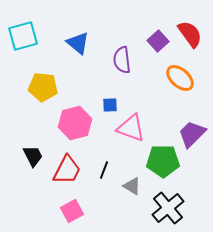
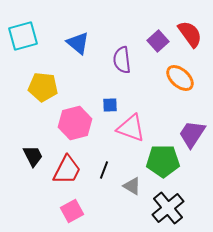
purple trapezoid: rotated 12 degrees counterclockwise
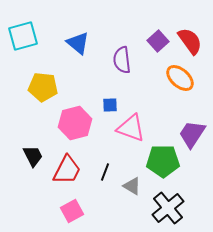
red semicircle: moved 7 px down
black line: moved 1 px right, 2 px down
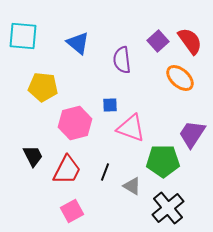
cyan square: rotated 20 degrees clockwise
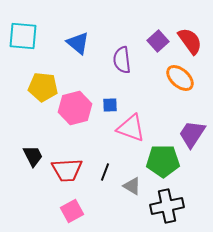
pink hexagon: moved 15 px up
red trapezoid: rotated 60 degrees clockwise
black cross: moved 1 px left, 2 px up; rotated 28 degrees clockwise
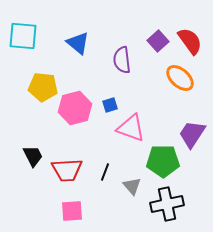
blue square: rotated 14 degrees counterclockwise
gray triangle: rotated 18 degrees clockwise
black cross: moved 2 px up
pink square: rotated 25 degrees clockwise
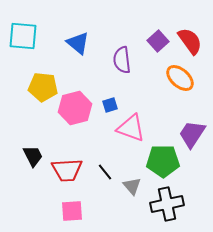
black line: rotated 60 degrees counterclockwise
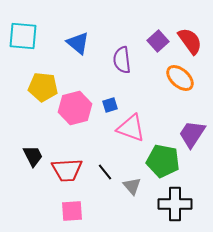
green pentagon: rotated 12 degrees clockwise
black cross: moved 8 px right; rotated 12 degrees clockwise
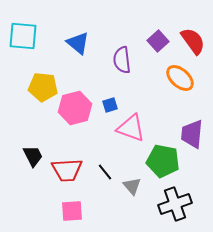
red semicircle: moved 3 px right
purple trapezoid: rotated 28 degrees counterclockwise
black cross: rotated 20 degrees counterclockwise
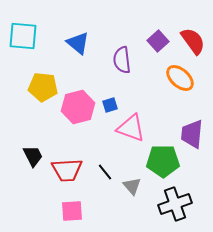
pink hexagon: moved 3 px right, 1 px up
green pentagon: rotated 12 degrees counterclockwise
